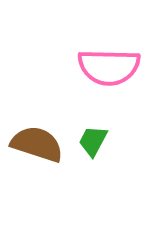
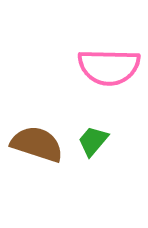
green trapezoid: rotated 12 degrees clockwise
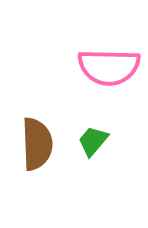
brown semicircle: rotated 70 degrees clockwise
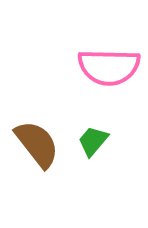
brown semicircle: rotated 36 degrees counterclockwise
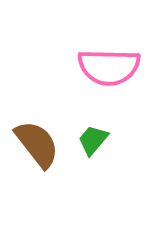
green trapezoid: moved 1 px up
